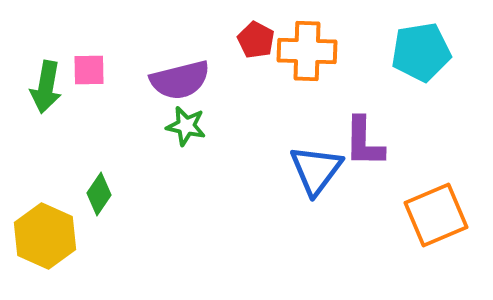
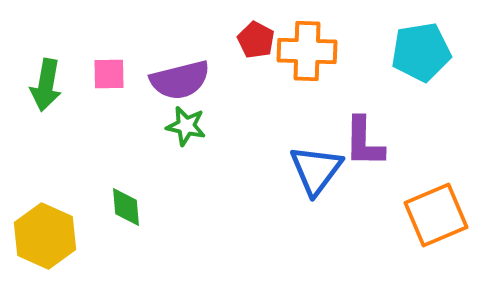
pink square: moved 20 px right, 4 px down
green arrow: moved 2 px up
green diamond: moved 27 px right, 13 px down; rotated 39 degrees counterclockwise
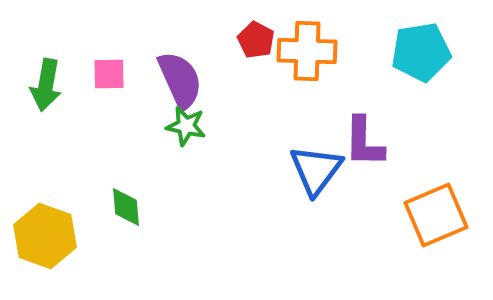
purple semicircle: rotated 100 degrees counterclockwise
yellow hexagon: rotated 4 degrees counterclockwise
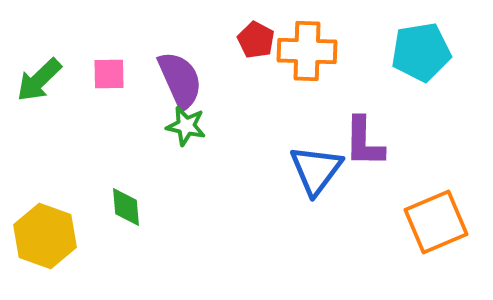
green arrow: moved 7 px left, 5 px up; rotated 36 degrees clockwise
orange square: moved 7 px down
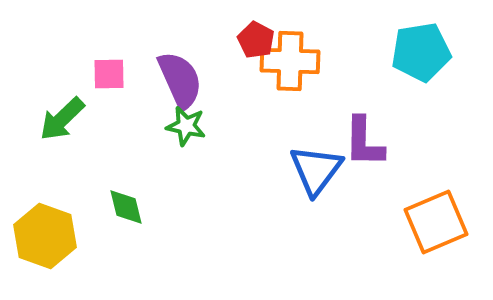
orange cross: moved 17 px left, 10 px down
green arrow: moved 23 px right, 39 px down
green diamond: rotated 9 degrees counterclockwise
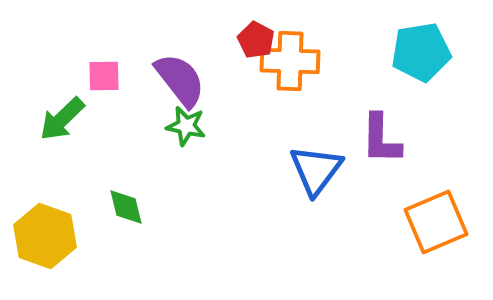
pink square: moved 5 px left, 2 px down
purple semicircle: rotated 14 degrees counterclockwise
purple L-shape: moved 17 px right, 3 px up
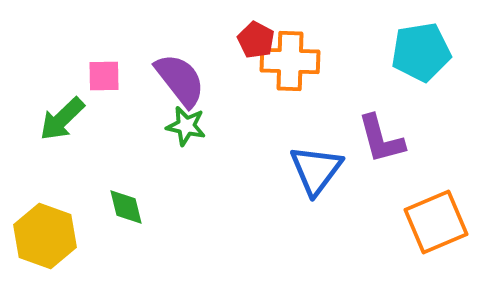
purple L-shape: rotated 16 degrees counterclockwise
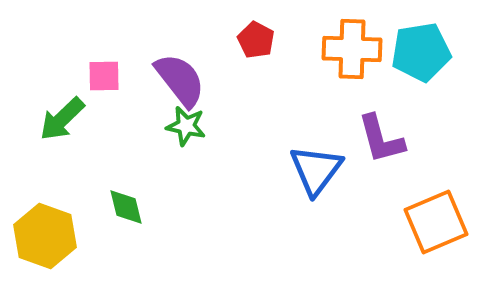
orange cross: moved 62 px right, 12 px up
